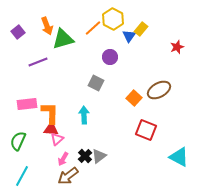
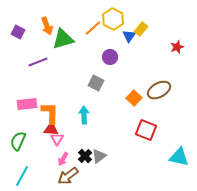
purple square: rotated 24 degrees counterclockwise
pink triangle: rotated 16 degrees counterclockwise
cyan triangle: rotated 15 degrees counterclockwise
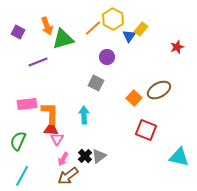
purple circle: moved 3 px left
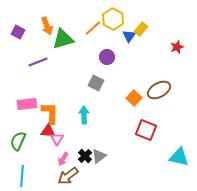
red triangle: moved 3 px left, 2 px down
cyan line: rotated 25 degrees counterclockwise
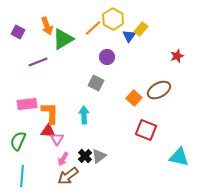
green triangle: rotated 15 degrees counterclockwise
red star: moved 9 px down
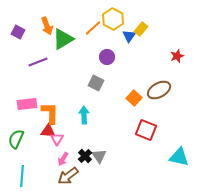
green semicircle: moved 2 px left, 2 px up
gray triangle: rotated 28 degrees counterclockwise
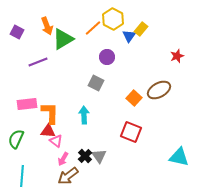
purple square: moved 1 px left
red square: moved 15 px left, 2 px down
pink triangle: moved 1 px left, 2 px down; rotated 24 degrees counterclockwise
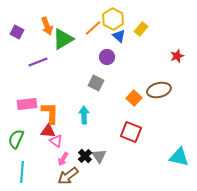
blue triangle: moved 10 px left; rotated 24 degrees counterclockwise
brown ellipse: rotated 15 degrees clockwise
cyan line: moved 4 px up
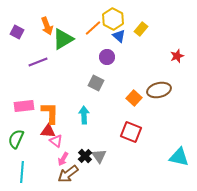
pink rectangle: moved 3 px left, 2 px down
brown arrow: moved 2 px up
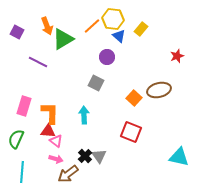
yellow hexagon: rotated 20 degrees counterclockwise
orange line: moved 1 px left, 2 px up
purple line: rotated 48 degrees clockwise
pink rectangle: rotated 66 degrees counterclockwise
pink arrow: moved 7 px left; rotated 104 degrees counterclockwise
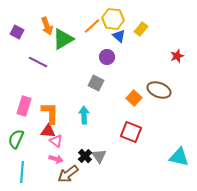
brown ellipse: rotated 35 degrees clockwise
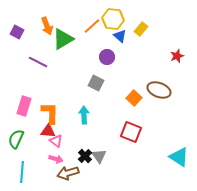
blue triangle: moved 1 px right
cyan triangle: rotated 20 degrees clockwise
brown arrow: moved 1 px up; rotated 20 degrees clockwise
